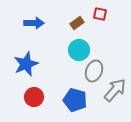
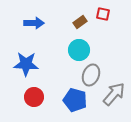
red square: moved 3 px right
brown rectangle: moved 3 px right, 1 px up
blue star: rotated 25 degrees clockwise
gray ellipse: moved 3 px left, 4 px down
gray arrow: moved 1 px left, 4 px down
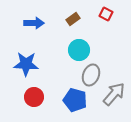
red square: moved 3 px right; rotated 16 degrees clockwise
brown rectangle: moved 7 px left, 3 px up
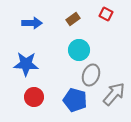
blue arrow: moved 2 px left
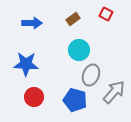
gray arrow: moved 2 px up
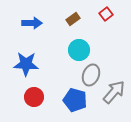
red square: rotated 24 degrees clockwise
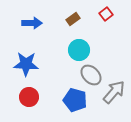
gray ellipse: rotated 65 degrees counterclockwise
red circle: moved 5 px left
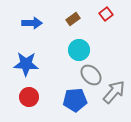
blue pentagon: rotated 20 degrees counterclockwise
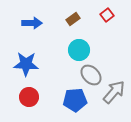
red square: moved 1 px right, 1 px down
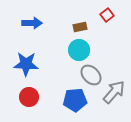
brown rectangle: moved 7 px right, 8 px down; rotated 24 degrees clockwise
